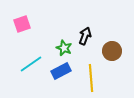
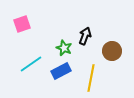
yellow line: rotated 16 degrees clockwise
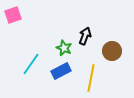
pink square: moved 9 px left, 9 px up
cyan line: rotated 20 degrees counterclockwise
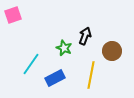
blue rectangle: moved 6 px left, 7 px down
yellow line: moved 3 px up
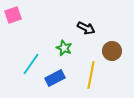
black arrow: moved 1 px right, 8 px up; rotated 96 degrees clockwise
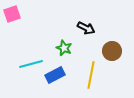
pink square: moved 1 px left, 1 px up
cyan line: rotated 40 degrees clockwise
blue rectangle: moved 3 px up
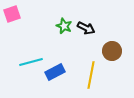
green star: moved 22 px up
cyan line: moved 2 px up
blue rectangle: moved 3 px up
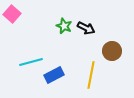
pink square: rotated 30 degrees counterclockwise
blue rectangle: moved 1 px left, 3 px down
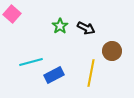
green star: moved 4 px left; rotated 14 degrees clockwise
yellow line: moved 2 px up
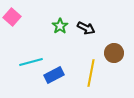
pink square: moved 3 px down
brown circle: moved 2 px right, 2 px down
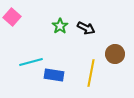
brown circle: moved 1 px right, 1 px down
blue rectangle: rotated 36 degrees clockwise
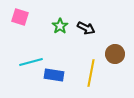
pink square: moved 8 px right; rotated 24 degrees counterclockwise
